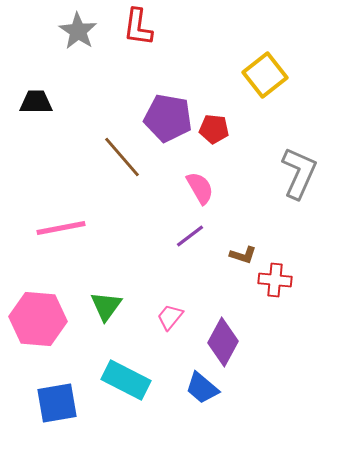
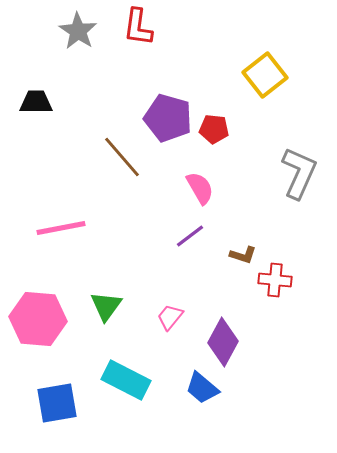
purple pentagon: rotated 6 degrees clockwise
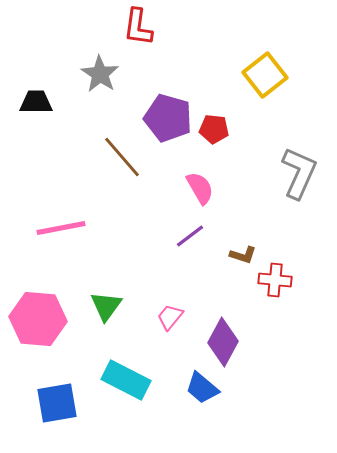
gray star: moved 22 px right, 43 px down
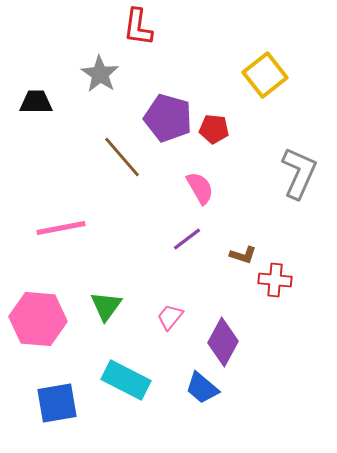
purple line: moved 3 px left, 3 px down
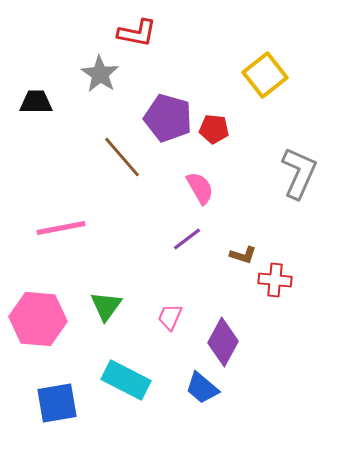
red L-shape: moved 1 px left, 6 px down; rotated 87 degrees counterclockwise
pink trapezoid: rotated 16 degrees counterclockwise
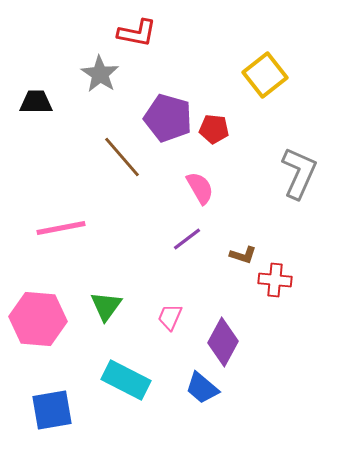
blue square: moved 5 px left, 7 px down
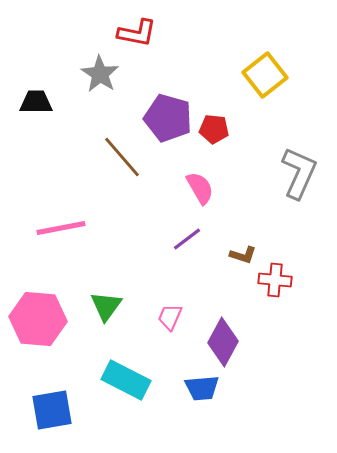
blue trapezoid: rotated 45 degrees counterclockwise
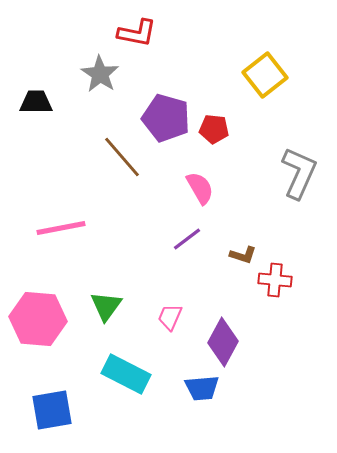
purple pentagon: moved 2 px left
cyan rectangle: moved 6 px up
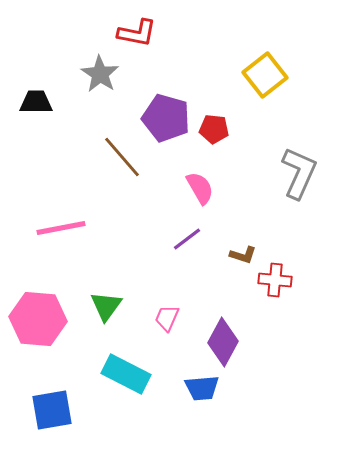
pink trapezoid: moved 3 px left, 1 px down
